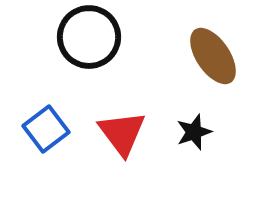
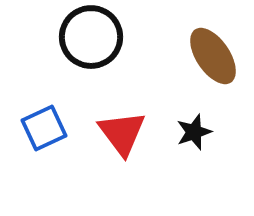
black circle: moved 2 px right
blue square: moved 2 px left, 1 px up; rotated 12 degrees clockwise
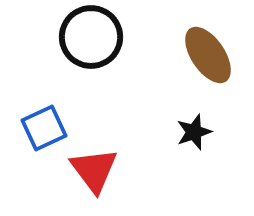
brown ellipse: moved 5 px left, 1 px up
red triangle: moved 28 px left, 37 px down
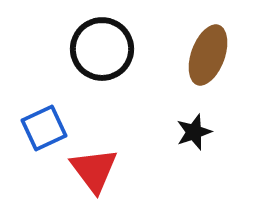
black circle: moved 11 px right, 12 px down
brown ellipse: rotated 54 degrees clockwise
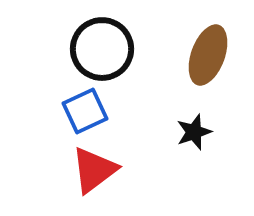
blue square: moved 41 px right, 17 px up
red triangle: rotated 30 degrees clockwise
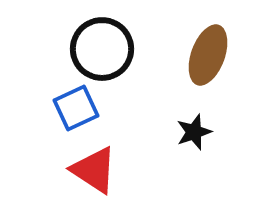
blue square: moved 9 px left, 3 px up
red triangle: rotated 50 degrees counterclockwise
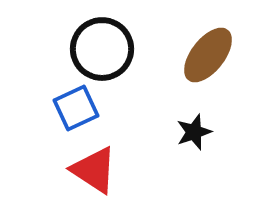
brown ellipse: rotated 18 degrees clockwise
